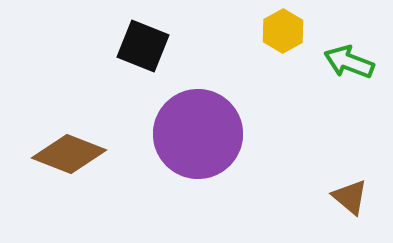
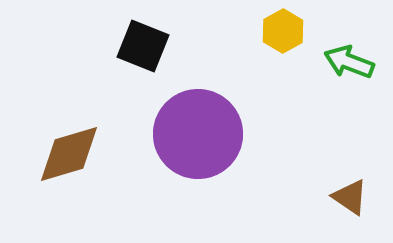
brown diamond: rotated 38 degrees counterclockwise
brown triangle: rotated 6 degrees counterclockwise
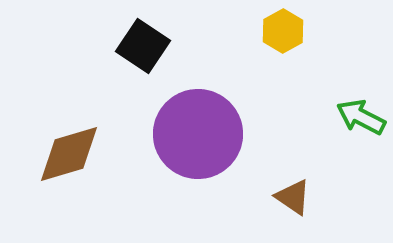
black square: rotated 12 degrees clockwise
green arrow: moved 12 px right, 55 px down; rotated 6 degrees clockwise
brown triangle: moved 57 px left
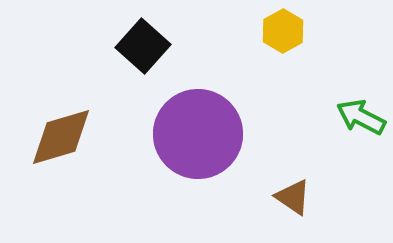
black square: rotated 8 degrees clockwise
brown diamond: moved 8 px left, 17 px up
